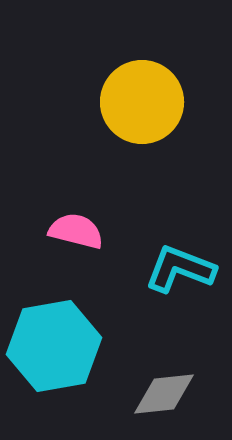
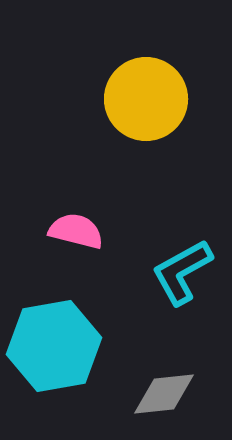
yellow circle: moved 4 px right, 3 px up
cyan L-shape: moved 2 px right, 3 px down; rotated 50 degrees counterclockwise
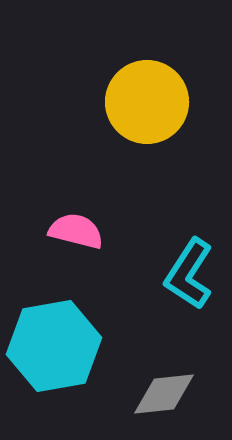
yellow circle: moved 1 px right, 3 px down
cyan L-shape: moved 7 px right, 2 px down; rotated 28 degrees counterclockwise
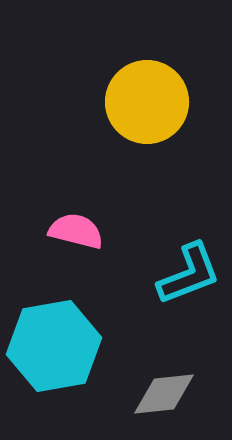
cyan L-shape: rotated 144 degrees counterclockwise
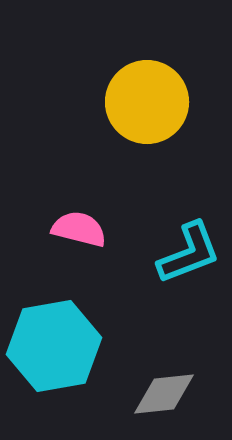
pink semicircle: moved 3 px right, 2 px up
cyan L-shape: moved 21 px up
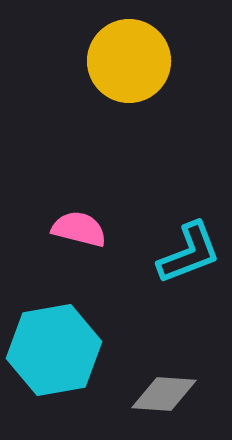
yellow circle: moved 18 px left, 41 px up
cyan hexagon: moved 4 px down
gray diamond: rotated 10 degrees clockwise
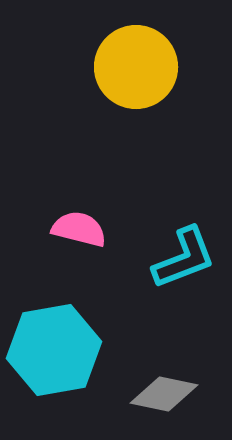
yellow circle: moved 7 px right, 6 px down
cyan L-shape: moved 5 px left, 5 px down
gray diamond: rotated 8 degrees clockwise
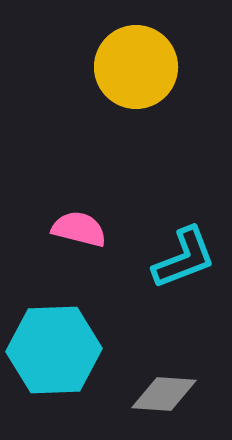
cyan hexagon: rotated 8 degrees clockwise
gray diamond: rotated 8 degrees counterclockwise
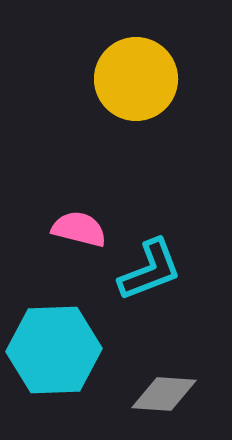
yellow circle: moved 12 px down
cyan L-shape: moved 34 px left, 12 px down
